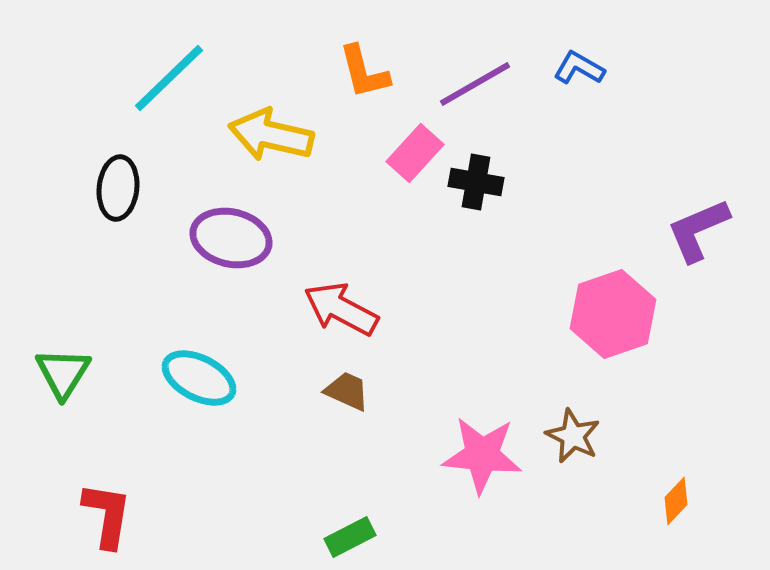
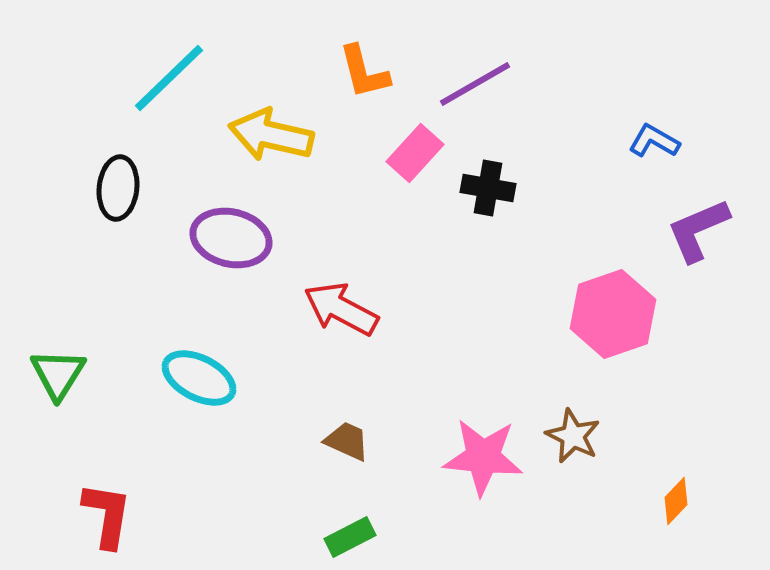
blue L-shape: moved 75 px right, 73 px down
black cross: moved 12 px right, 6 px down
green triangle: moved 5 px left, 1 px down
brown trapezoid: moved 50 px down
pink star: moved 1 px right, 2 px down
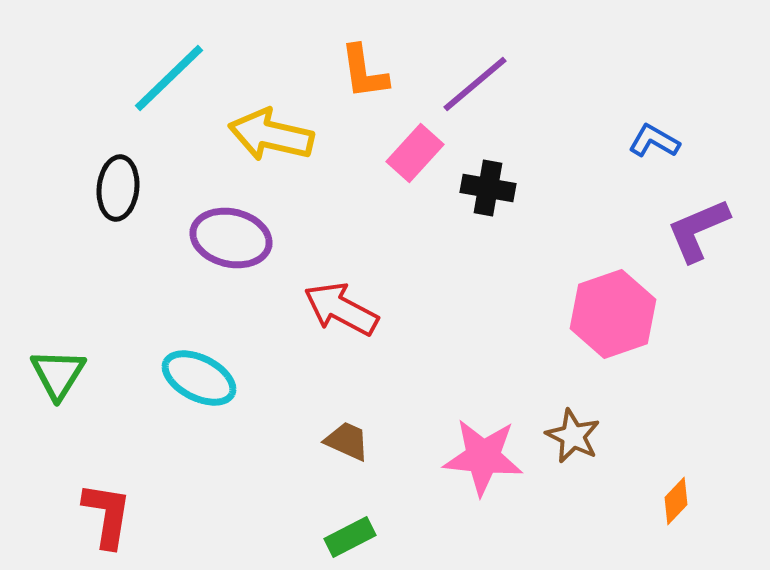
orange L-shape: rotated 6 degrees clockwise
purple line: rotated 10 degrees counterclockwise
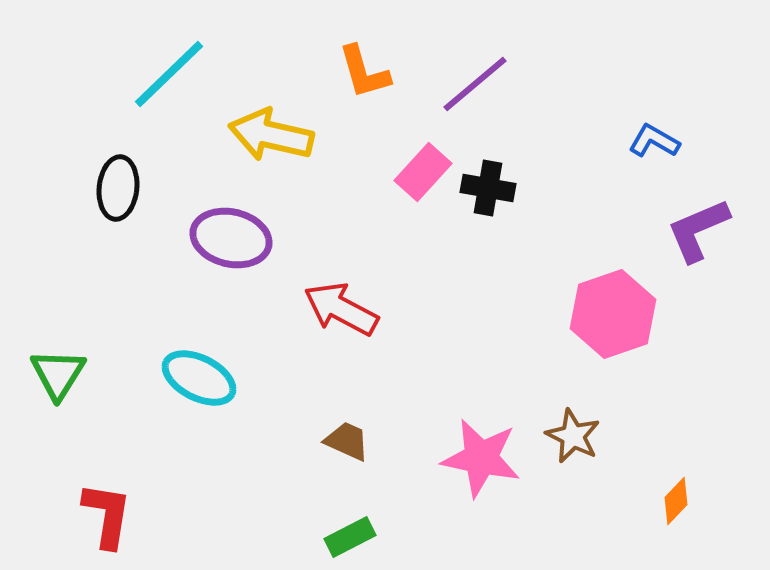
orange L-shape: rotated 8 degrees counterclockwise
cyan line: moved 4 px up
pink rectangle: moved 8 px right, 19 px down
pink star: moved 2 px left, 1 px down; rotated 6 degrees clockwise
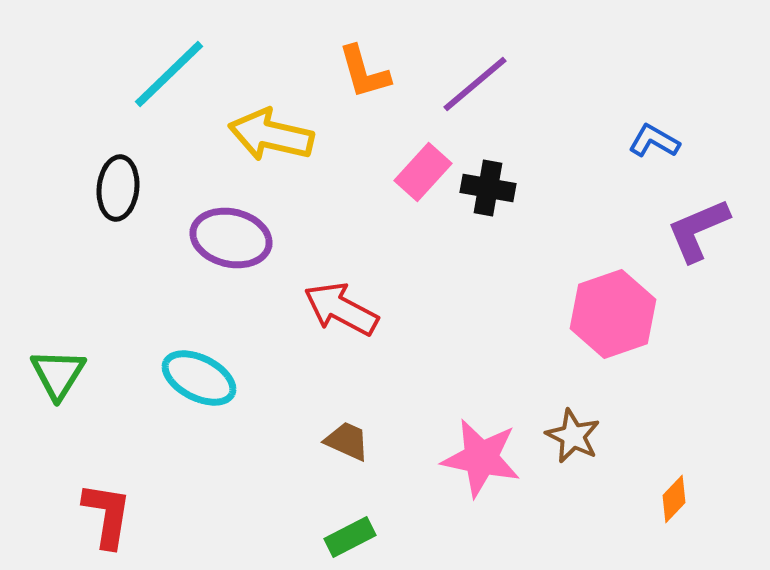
orange diamond: moved 2 px left, 2 px up
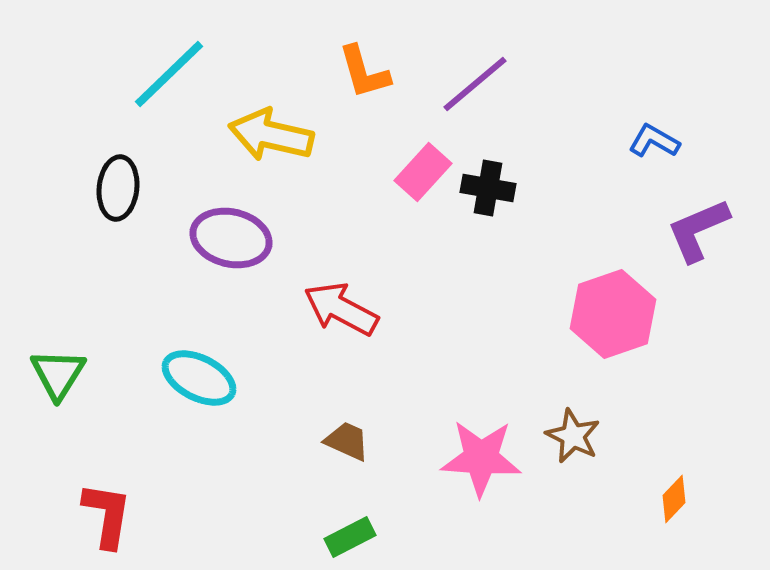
pink star: rotated 8 degrees counterclockwise
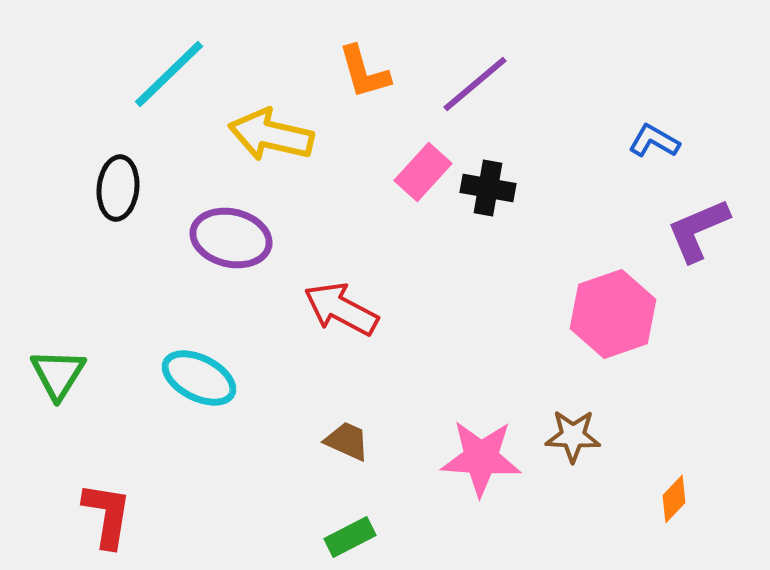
brown star: rotated 24 degrees counterclockwise
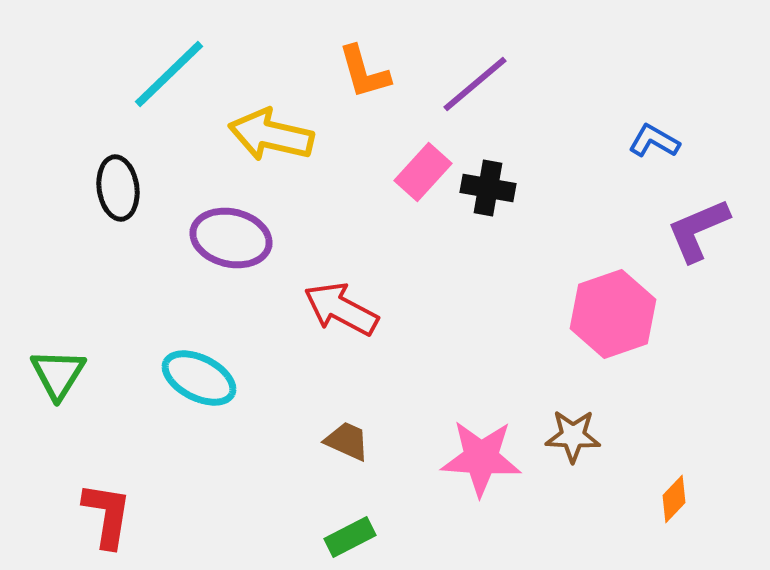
black ellipse: rotated 14 degrees counterclockwise
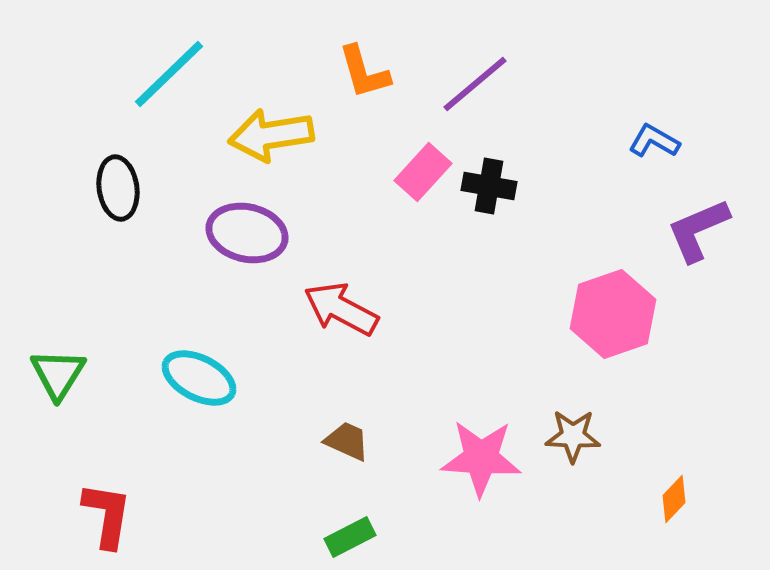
yellow arrow: rotated 22 degrees counterclockwise
black cross: moved 1 px right, 2 px up
purple ellipse: moved 16 px right, 5 px up
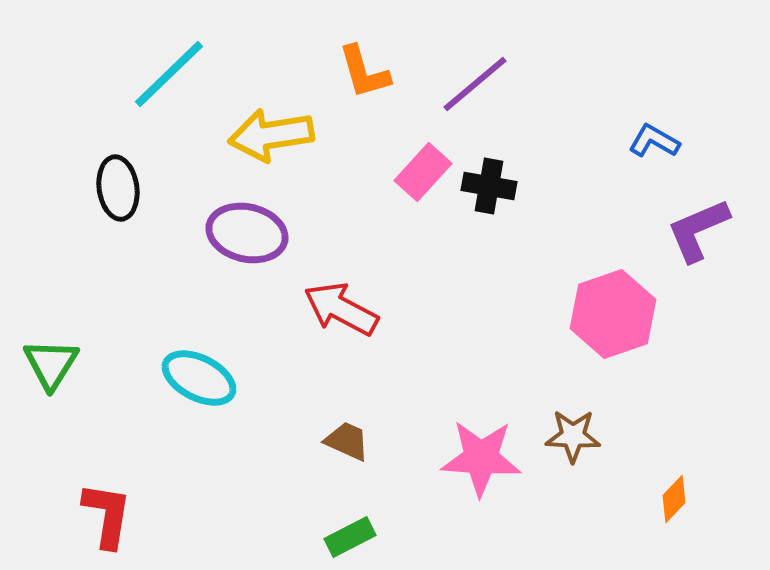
green triangle: moved 7 px left, 10 px up
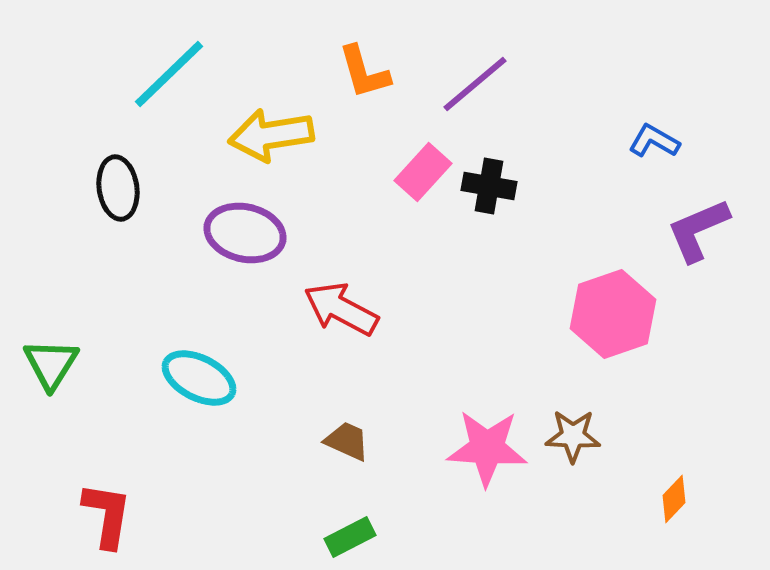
purple ellipse: moved 2 px left
pink star: moved 6 px right, 10 px up
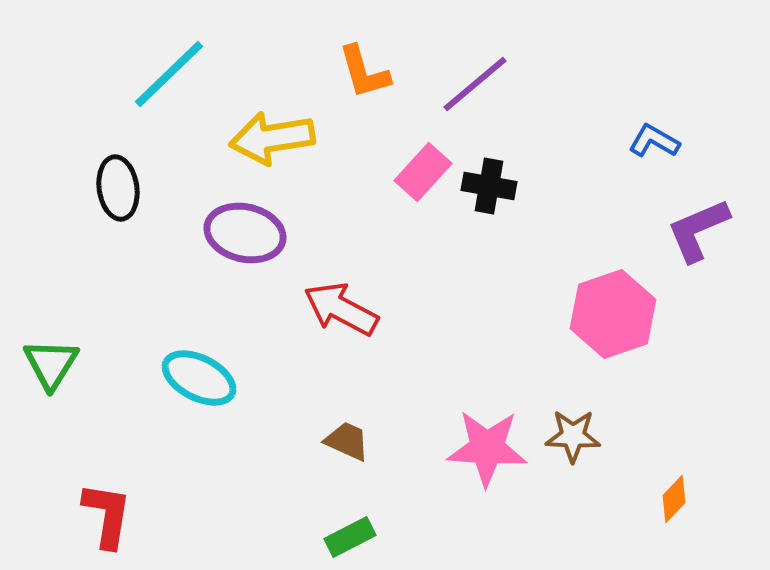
yellow arrow: moved 1 px right, 3 px down
